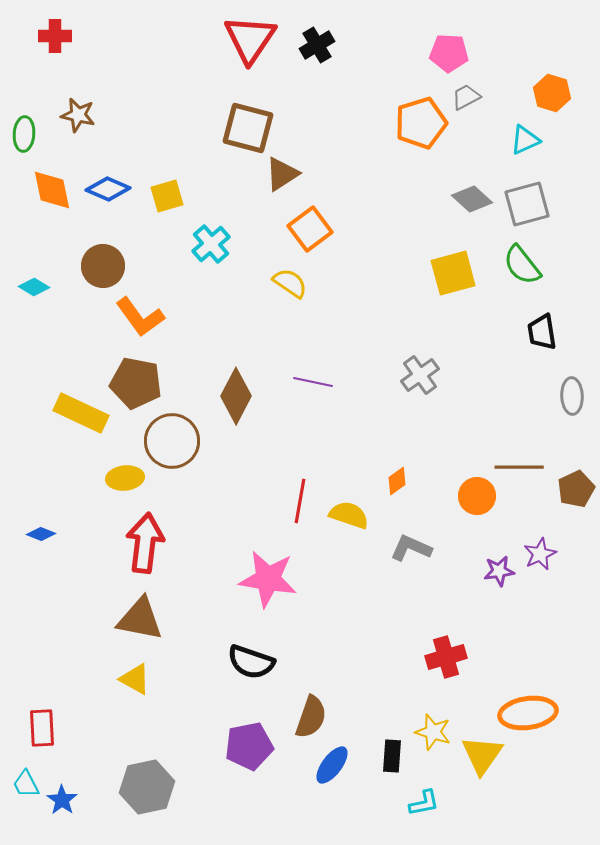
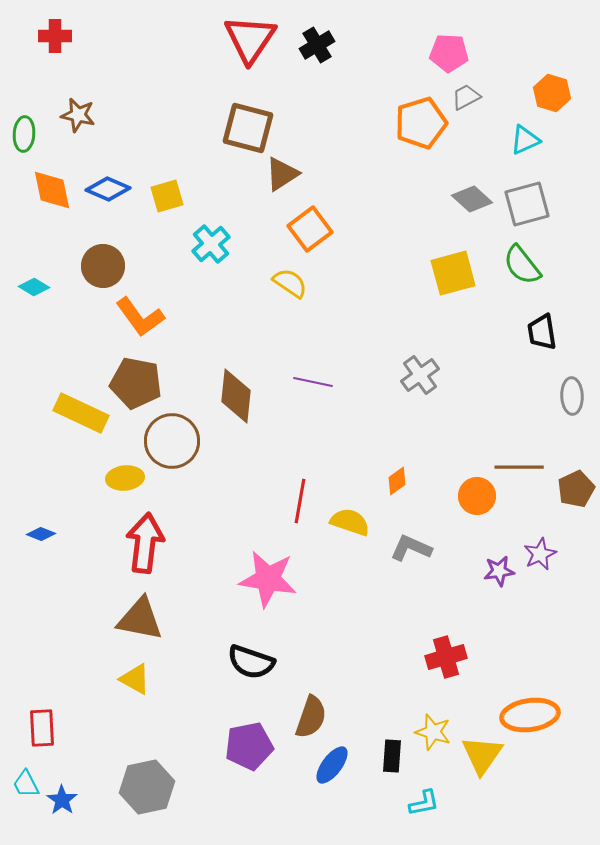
brown diamond at (236, 396): rotated 22 degrees counterclockwise
yellow semicircle at (349, 515): moved 1 px right, 7 px down
orange ellipse at (528, 713): moved 2 px right, 2 px down
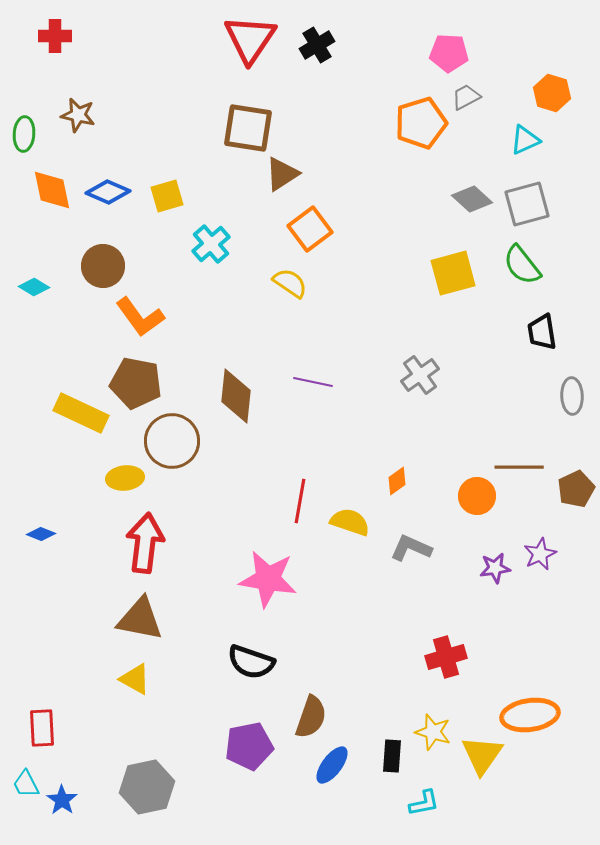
brown square at (248, 128): rotated 6 degrees counterclockwise
blue diamond at (108, 189): moved 3 px down
purple star at (499, 571): moved 4 px left, 3 px up
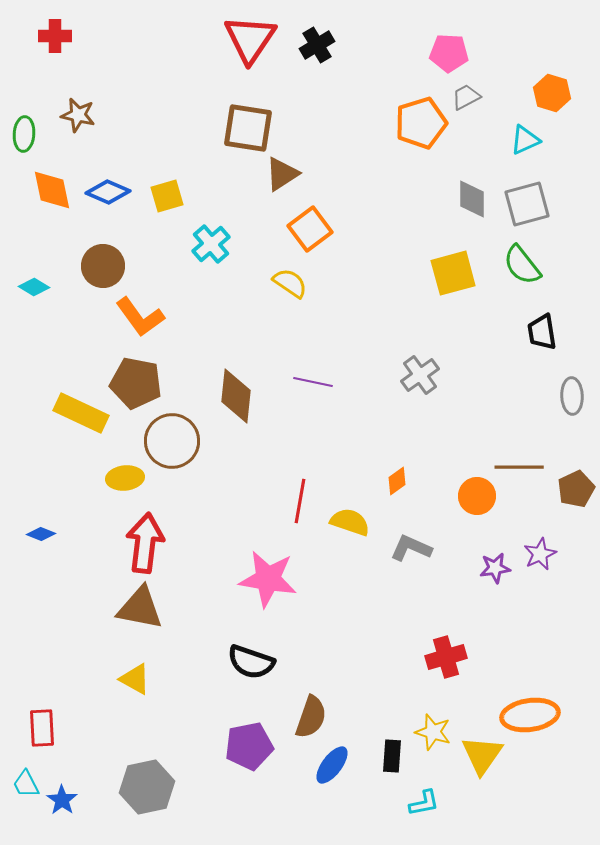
gray diamond at (472, 199): rotated 48 degrees clockwise
brown triangle at (140, 619): moved 11 px up
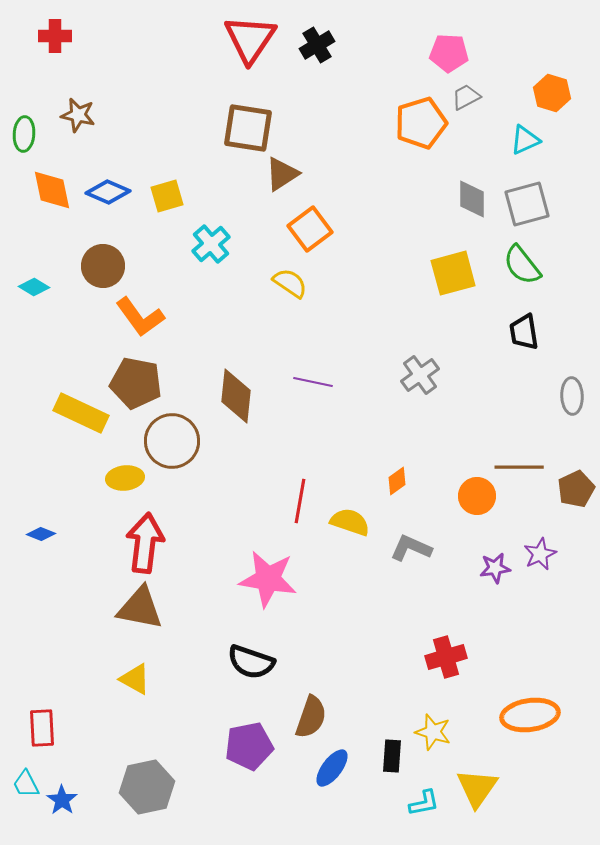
black trapezoid at (542, 332): moved 18 px left
yellow triangle at (482, 755): moved 5 px left, 33 px down
blue ellipse at (332, 765): moved 3 px down
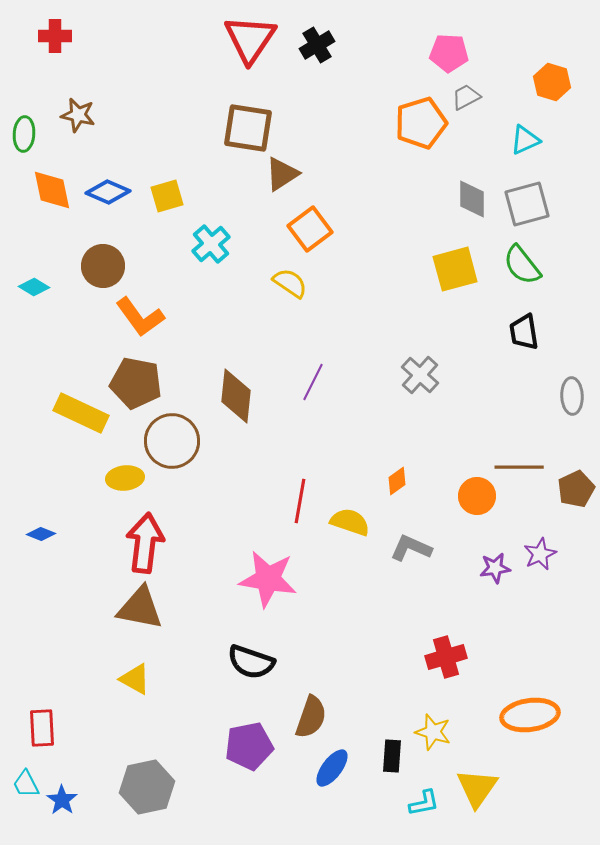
orange hexagon at (552, 93): moved 11 px up
yellow square at (453, 273): moved 2 px right, 4 px up
gray cross at (420, 375): rotated 12 degrees counterclockwise
purple line at (313, 382): rotated 75 degrees counterclockwise
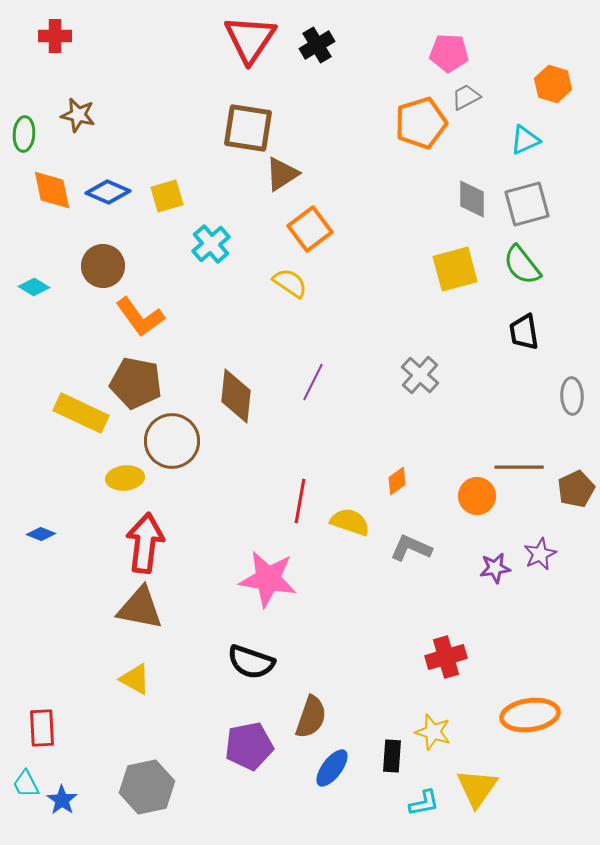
orange hexagon at (552, 82): moved 1 px right, 2 px down
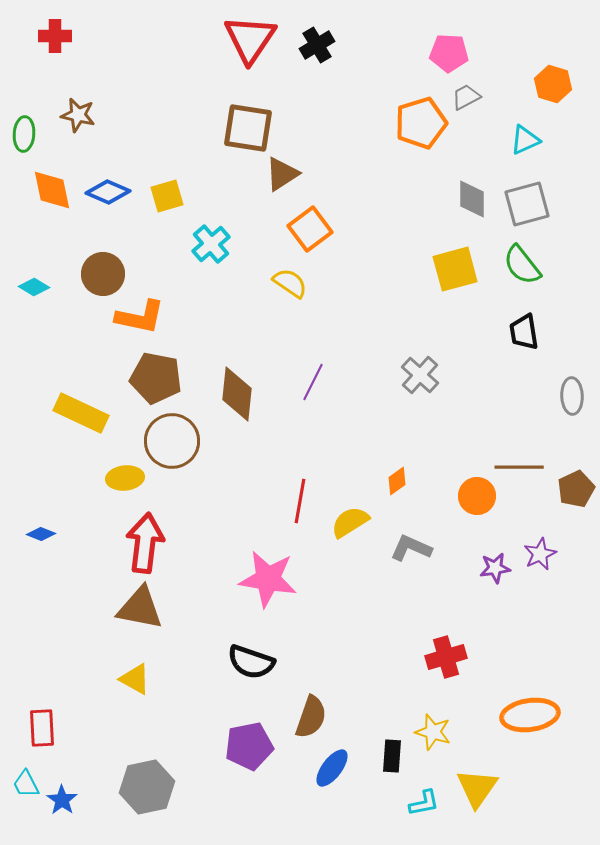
brown circle at (103, 266): moved 8 px down
orange L-shape at (140, 317): rotated 42 degrees counterclockwise
brown pentagon at (136, 383): moved 20 px right, 5 px up
brown diamond at (236, 396): moved 1 px right, 2 px up
yellow semicircle at (350, 522): rotated 51 degrees counterclockwise
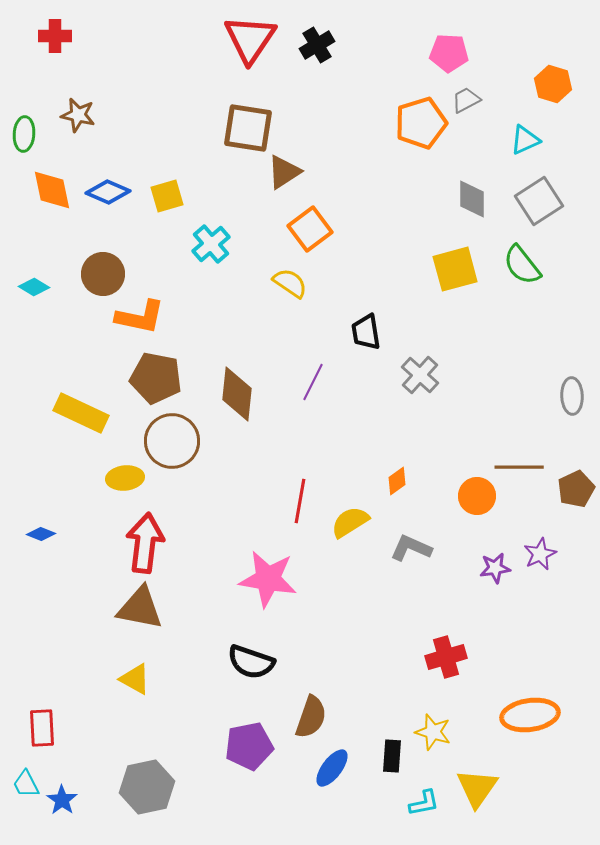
gray trapezoid at (466, 97): moved 3 px down
brown triangle at (282, 174): moved 2 px right, 2 px up
gray square at (527, 204): moved 12 px right, 3 px up; rotated 18 degrees counterclockwise
black trapezoid at (524, 332): moved 158 px left
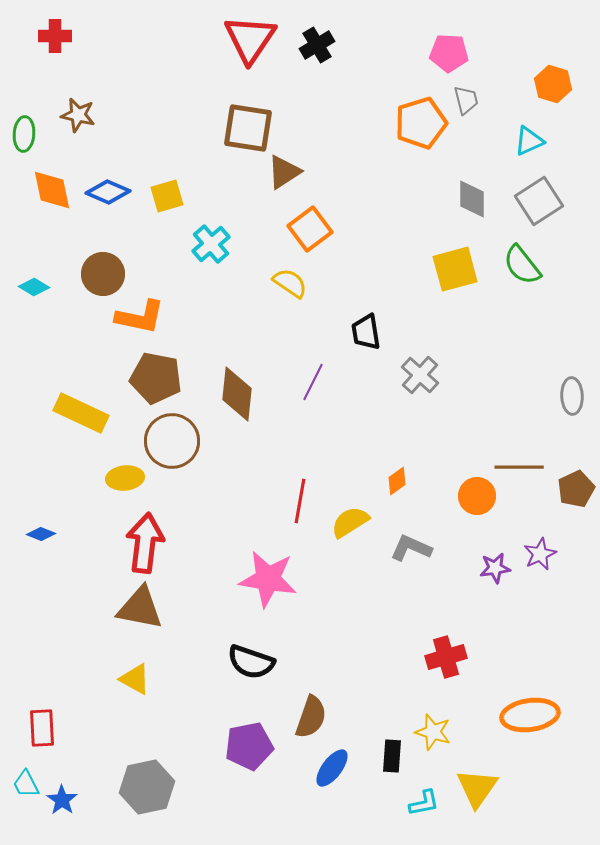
gray trapezoid at (466, 100): rotated 104 degrees clockwise
cyan triangle at (525, 140): moved 4 px right, 1 px down
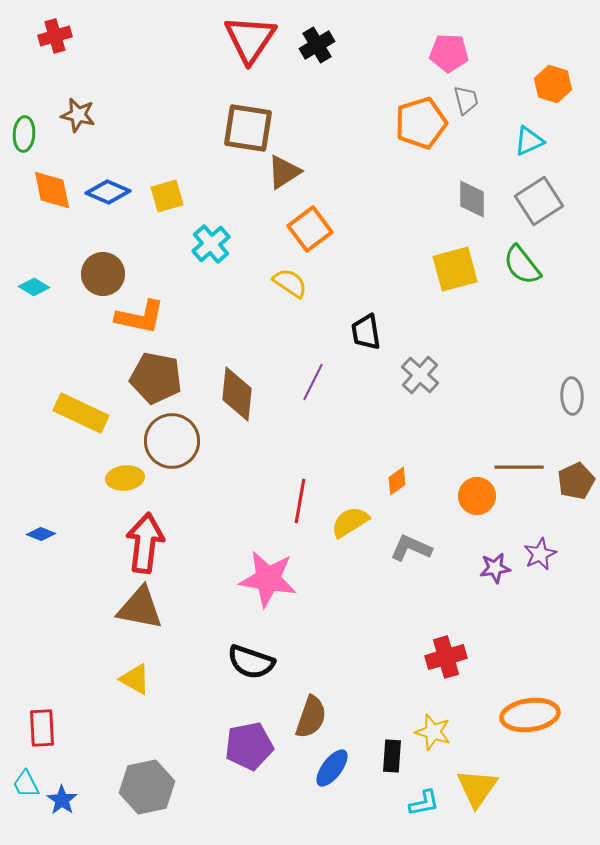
red cross at (55, 36): rotated 16 degrees counterclockwise
brown pentagon at (576, 489): moved 8 px up
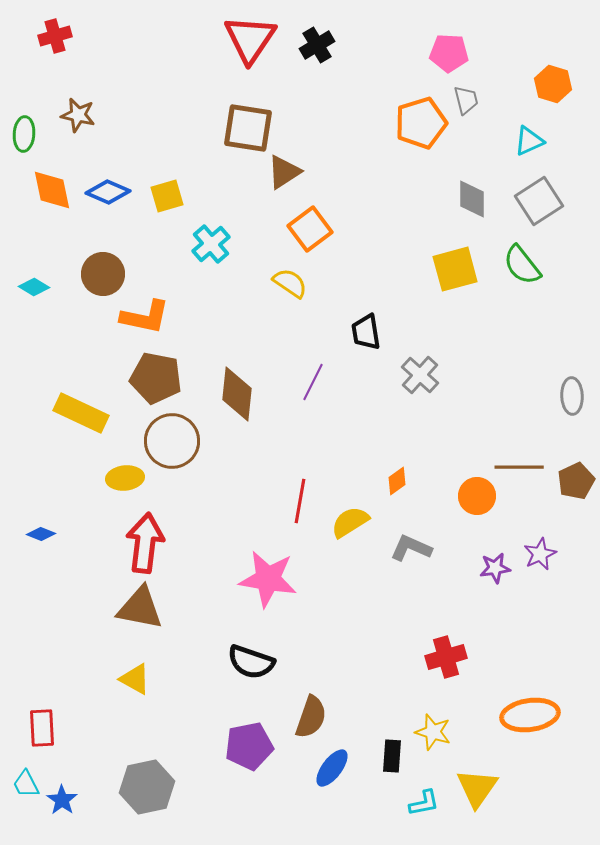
orange L-shape at (140, 317): moved 5 px right
